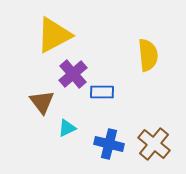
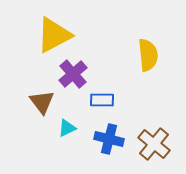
blue rectangle: moved 8 px down
blue cross: moved 5 px up
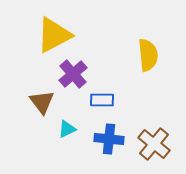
cyan triangle: moved 1 px down
blue cross: rotated 8 degrees counterclockwise
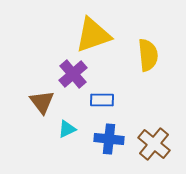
yellow triangle: moved 39 px right; rotated 9 degrees clockwise
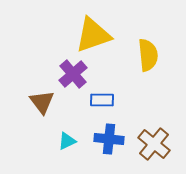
cyan triangle: moved 12 px down
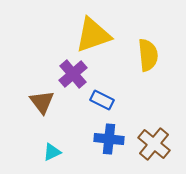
blue rectangle: rotated 25 degrees clockwise
cyan triangle: moved 15 px left, 11 px down
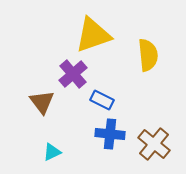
blue cross: moved 1 px right, 5 px up
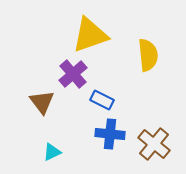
yellow triangle: moved 3 px left
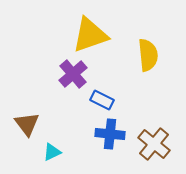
brown triangle: moved 15 px left, 22 px down
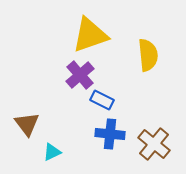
purple cross: moved 7 px right, 1 px down
